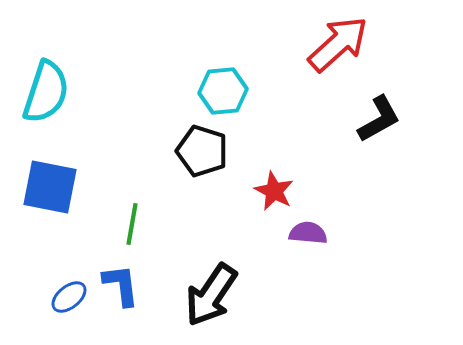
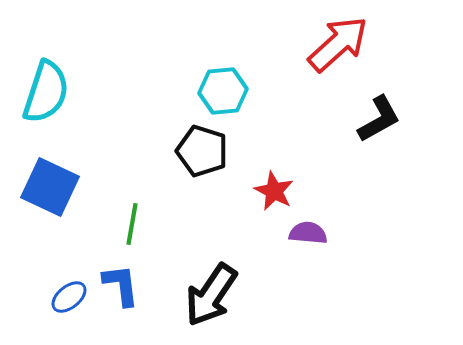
blue square: rotated 14 degrees clockwise
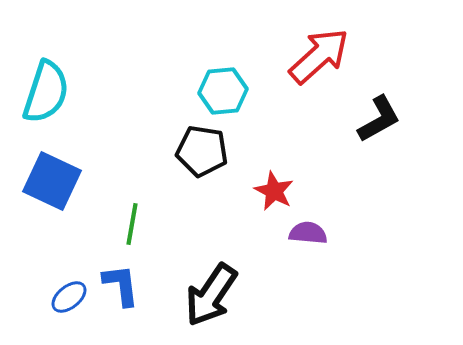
red arrow: moved 19 px left, 12 px down
black pentagon: rotated 9 degrees counterclockwise
blue square: moved 2 px right, 6 px up
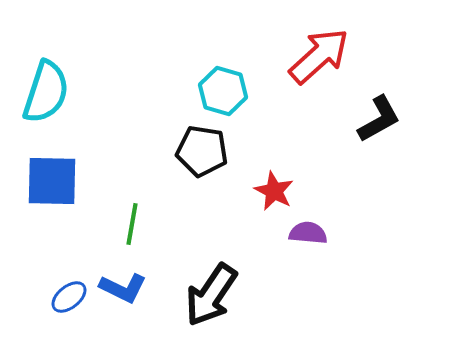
cyan hexagon: rotated 21 degrees clockwise
blue square: rotated 24 degrees counterclockwise
blue L-shape: moved 2 px right, 3 px down; rotated 123 degrees clockwise
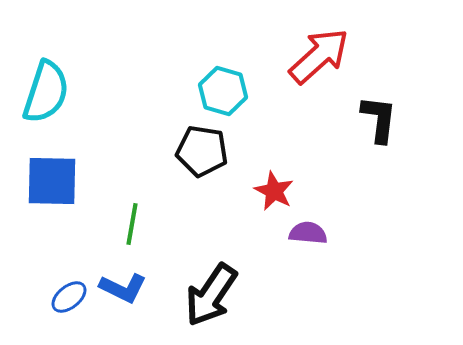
black L-shape: rotated 54 degrees counterclockwise
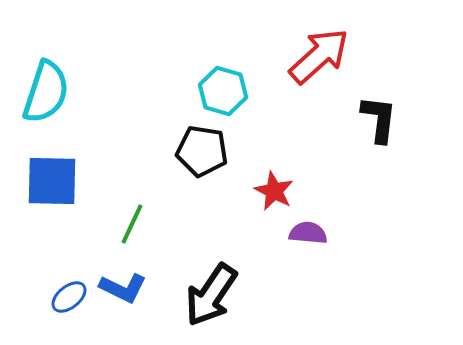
green line: rotated 15 degrees clockwise
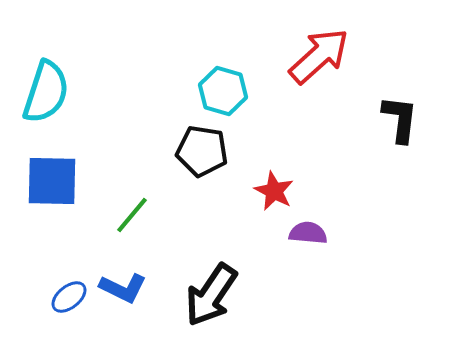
black L-shape: moved 21 px right
green line: moved 9 px up; rotated 15 degrees clockwise
